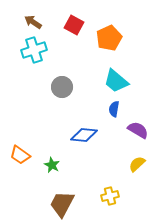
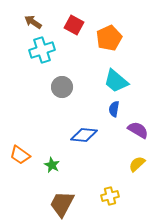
cyan cross: moved 8 px right
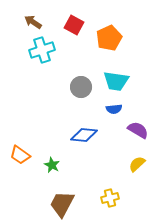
cyan trapezoid: rotated 32 degrees counterclockwise
gray circle: moved 19 px right
blue semicircle: rotated 105 degrees counterclockwise
yellow cross: moved 2 px down
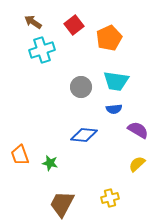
red square: rotated 24 degrees clockwise
orange trapezoid: rotated 35 degrees clockwise
green star: moved 2 px left, 2 px up; rotated 14 degrees counterclockwise
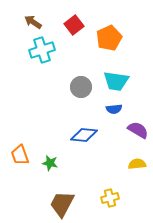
yellow semicircle: rotated 36 degrees clockwise
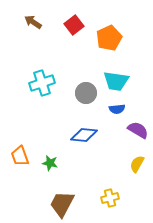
cyan cross: moved 33 px down
gray circle: moved 5 px right, 6 px down
blue semicircle: moved 3 px right
orange trapezoid: moved 1 px down
yellow semicircle: rotated 54 degrees counterclockwise
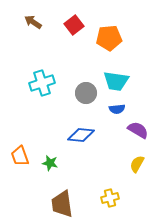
orange pentagon: rotated 20 degrees clockwise
blue diamond: moved 3 px left
brown trapezoid: rotated 36 degrees counterclockwise
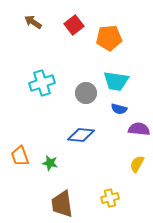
blue semicircle: moved 2 px right; rotated 21 degrees clockwise
purple semicircle: moved 1 px right, 1 px up; rotated 25 degrees counterclockwise
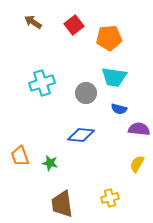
cyan trapezoid: moved 2 px left, 4 px up
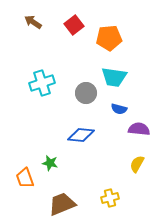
orange trapezoid: moved 5 px right, 22 px down
brown trapezoid: rotated 76 degrees clockwise
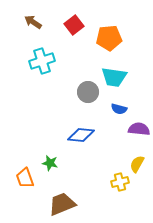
cyan cross: moved 22 px up
gray circle: moved 2 px right, 1 px up
yellow cross: moved 10 px right, 16 px up
